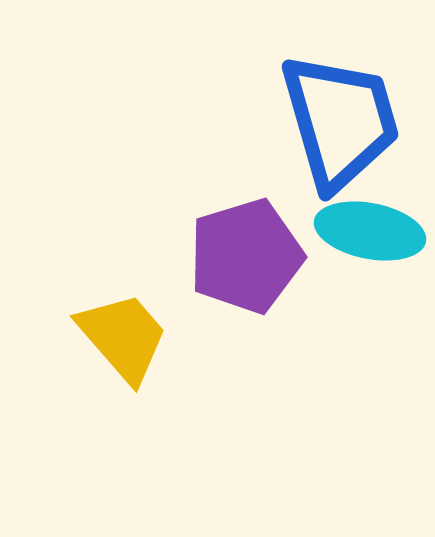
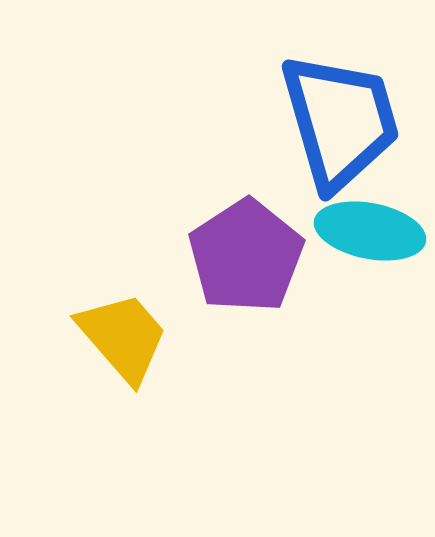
purple pentagon: rotated 16 degrees counterclockwise
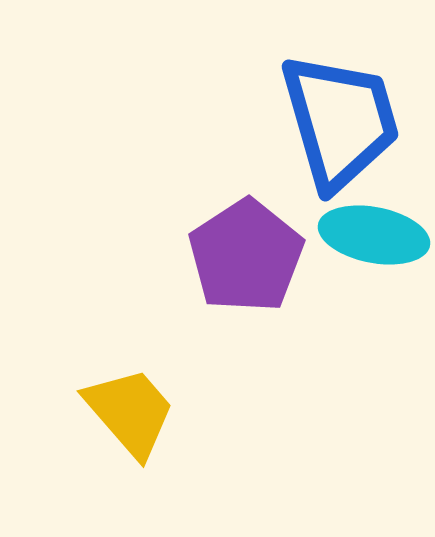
cyan ellipse: moved 4 px right, 4 px down
yellow trapezoid: moved 7 px right, 75 px down
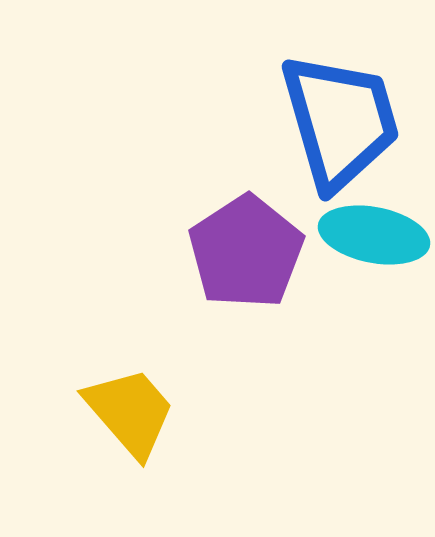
purple pentagon: moved 4 px up
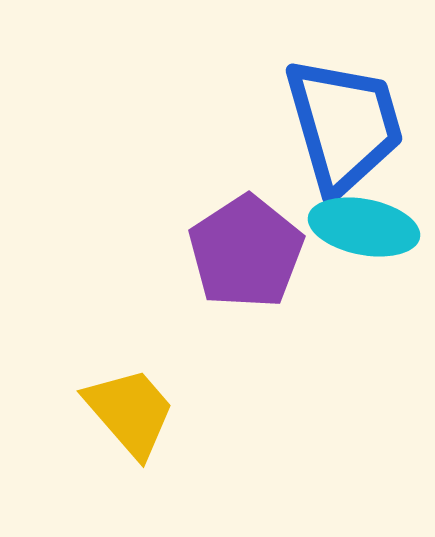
blue trapezoid: moved 4 px right, 4 px down
cyan ellipse: moved 10 px left, 8 px up
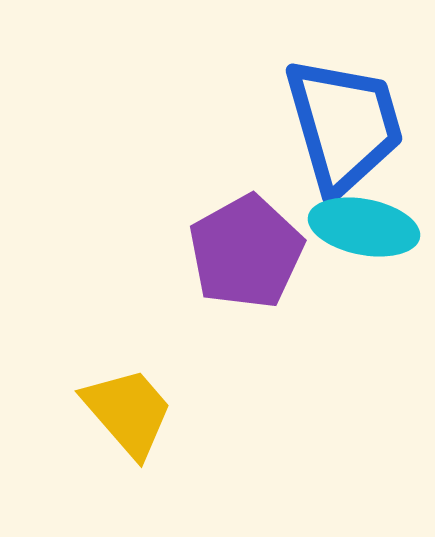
purple pentagon: rotated 4 degrees clockwise
yellow trapezoid: moved 2 px left
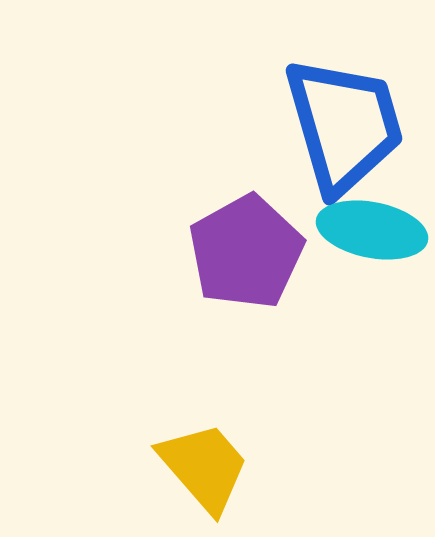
cyan ellipse: moved 8 px right, 3 px down
yellow trapezoid: moved 76 px right, 55 px down
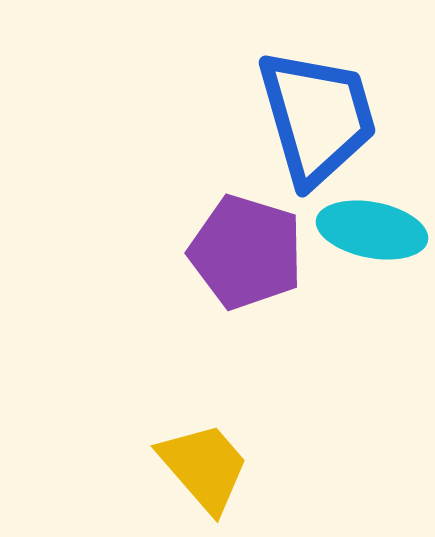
blue trapezoid: moved 27 px left, 8 px up
purple pentagon: rotated 26 degrees counterclockwise
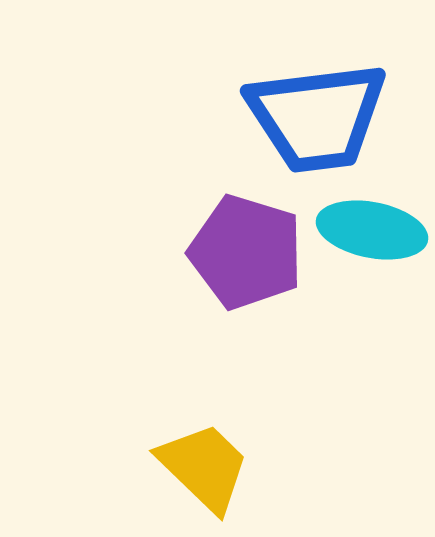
blue trapezoid: rotated 99 degrees clockwise
yellow trapezoid: rotated 5 degrees counterclockwise
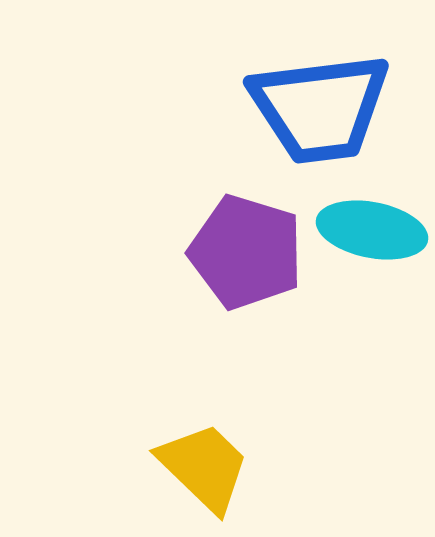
blue trapezoid: moved 3 px right, 9 px up
